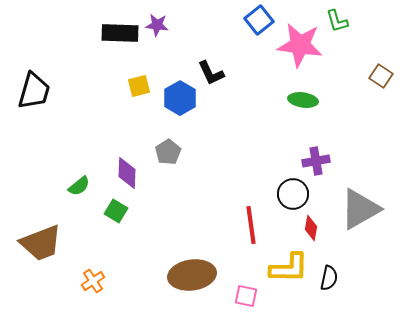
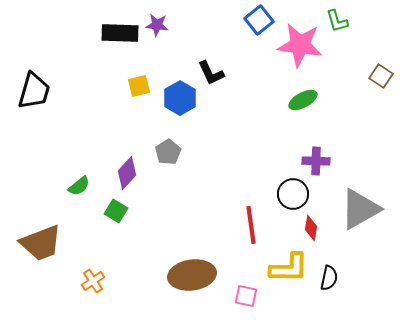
green ellipse: rotated 36 degrees counterclockwise
purple cross: rotated 12 degrees clockwise
purple diamond: rotated 40 degrees clockwise
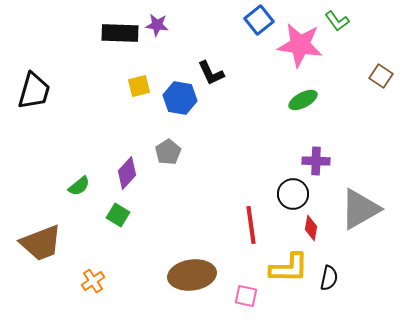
green L-shape: rotated 20 degrees counterclockwise
blue hexagon: rotated 20 degrees counterclockwise
green square: moved 2 px right, 4 px down
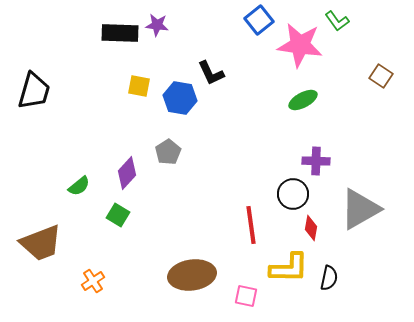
yellow square: rotated 25 degrees clockwise
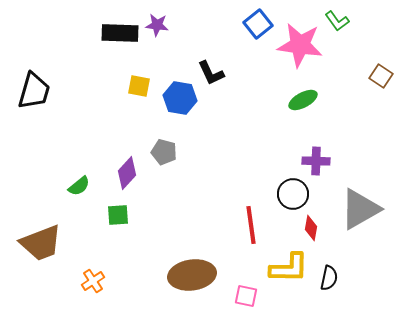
blue square: moved 1 px left, 4 px down
gray pentagon: moved 4 px left; rotated 25 degrees counterclockwise
green square: rotated 35 degrees counterclockwise
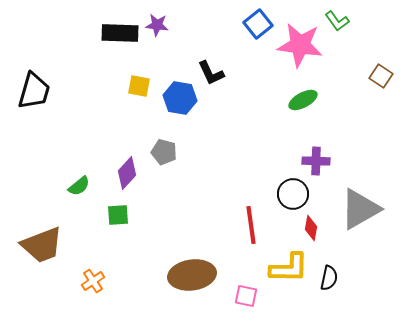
brown trapezoid: moved 1 px right, 2 px down
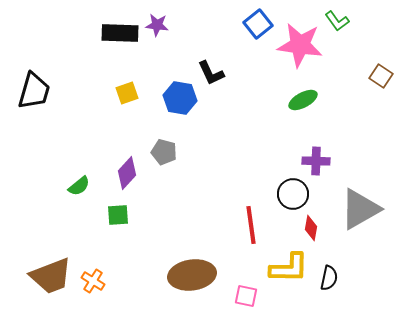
yellow square: moved 12 px left, 7 px down; rotated 30 degrees counterclockwise
brown trapezoid: moved 9 px right, 31 px down
orange cross: rotated 25 degrees counterclockwise
